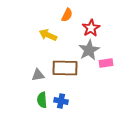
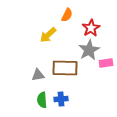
yellow arrow: rotated 66 degrees counterclockwise
blue cross: moved 2 px up; rotated 16 degrees counterclockwise
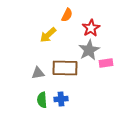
gray triangle: moved 2 px up
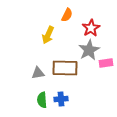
yellow arrow: rotated 24 degrees counterclockwise
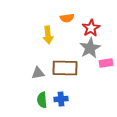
orange semicircle: moved 3 px down; rotated 56 degrees clockwise
yellow arrow: rotated 30 degrees counterclockwise
gray star: moved 1 px right, 2 px up
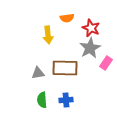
red star: rotated 18 degrees counterclockwise
pink rectangle: rotated 48 degrees counterclockwise
blue cross: moved 5 px right, 1 px down
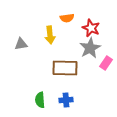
yellow arrow: moved 2 px right
gray triangle: moved 17 px left, 29 px up
green semicircle: moved 2 px left
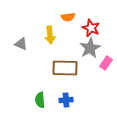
orange semicircle: moved 1 px right, 1 px up
gray triangle: rotated 32 degrees clockwise
